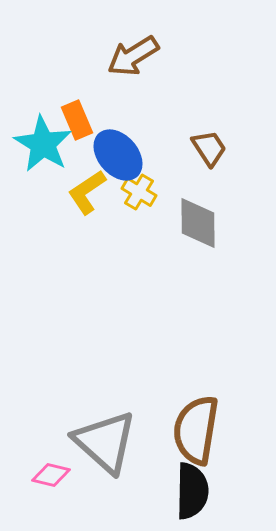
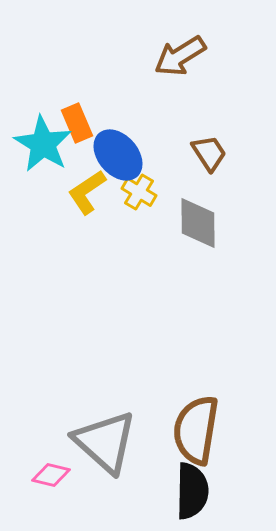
brown arrow: moved 47 px right
orange rectangle: moved 3 px down
brown trapezoid: moved 5 px down
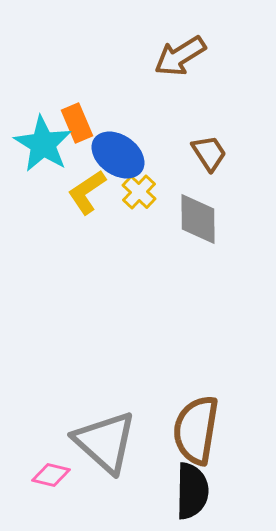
blue ellipse: rotated 14 degrees counterclockwise
yellow cross: rotated 12 degrees clockwise
gray diamond: moved 4 px up
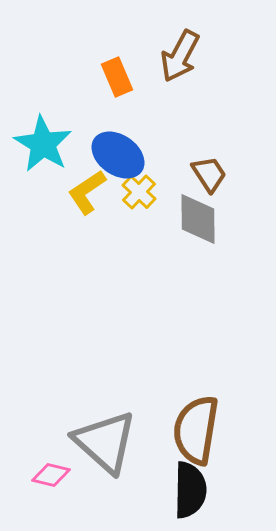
brown arrow: rotated 30 degrees counterclockwise
orange rectangle: moved 40 px right, 46 px up
brown trapezoid: moved 21 px down
black semicircle: moved 2 px left, 1 px up
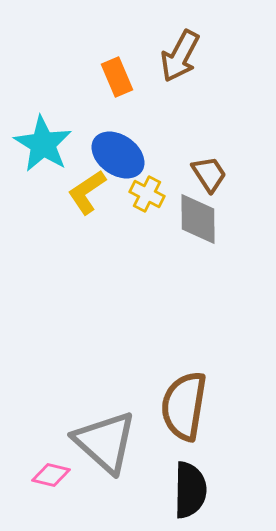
yellow cross: moved 8 px right, 2 px down; rotated 16 degrees counterclockwise
brown semicircle: moved 12 px left, 24 px up
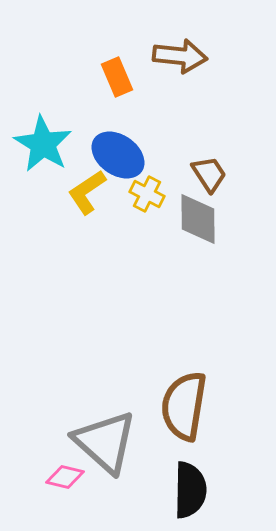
brown arrow: rotated 112 degrees counterclockwise
pink diamond: moved 14 px right, 2 px down
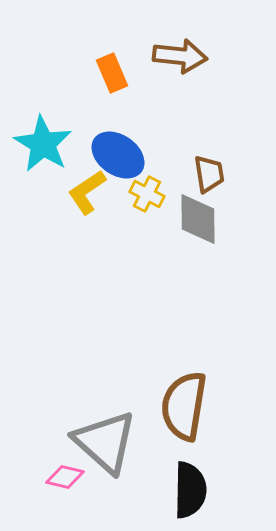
orange rectangle: moved 5 px left, 4 px up
brown trapezoid: rotated 24 degrees clockwise
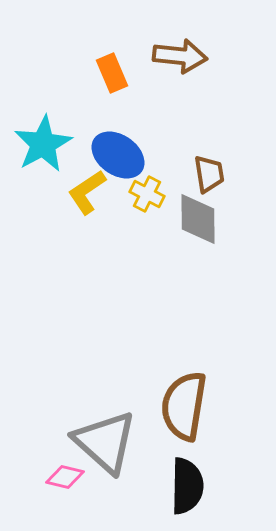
cyan star: rotated 12 degrees clockwise
black semicircle: moved 3 px left, 4 px up
